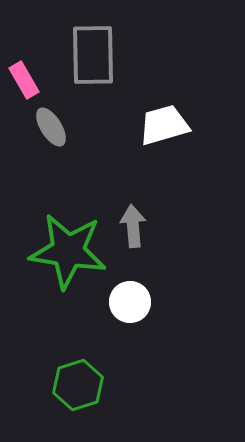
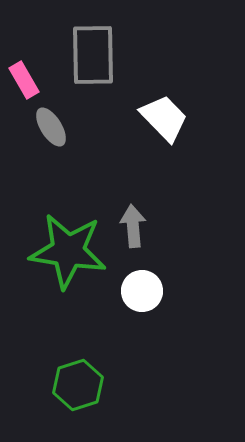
white trapezoid: moved 7 px up; rotated 62 degrees clockwise
white circle: moved 12 px right, 11 px up
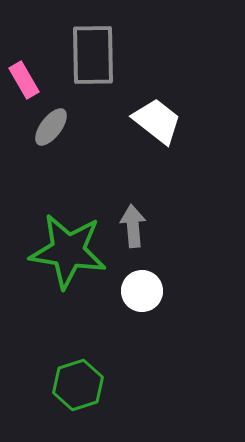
white trapezoid: moved 7 px left, 3 px down; rotated 8 degrees counterclockwise
gray ellipse: rotated 69 degrees clockwise
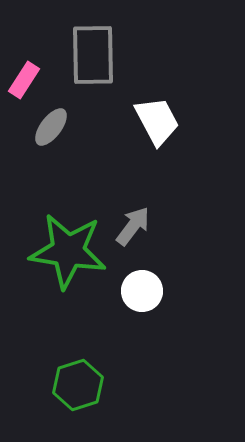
pink rectangle: rotated 63 degrees clockwise
white trapezoid: rotated 24 degrees clockwise
gray arrow: rotated 42 degrees clockwise
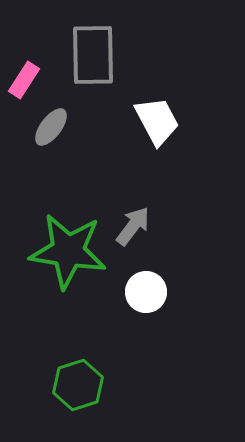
white circle: moved 4 px right, 1 px down
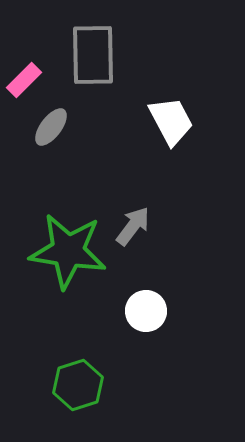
pink rectangle: rotated 12 degrees clockwise
white trapezoid: moved 14 px right
white circle: moved 19 px down
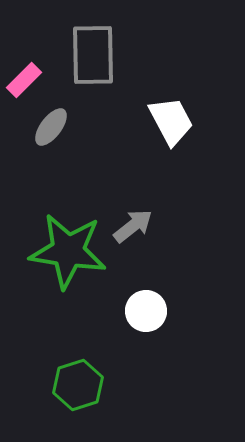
gray arrow: rotated 15 degrees clockwise
